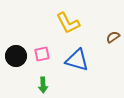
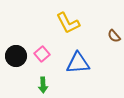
brown semicircle: moved 1 px right, 1 px up; rotated 96 degrees counterclockwise
pink square: rotated 28 degrees counterclockwise
blue triangle: moved 1 px right, 3 px down; rotated 20 degrees counterclockwise
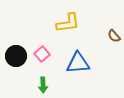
yellow L-shape: rotated 70 degrees counterclockwise
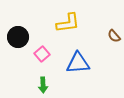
black circle: moved 2 px right, 19 px up
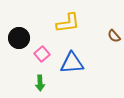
black circle: moved 1 px right, 1 px down
blue triangle: moved 6 px left
green arrow: moved 3 px left, 2 px up
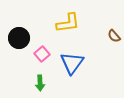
blue triangle: rotated 50 degrees counterclockwise
